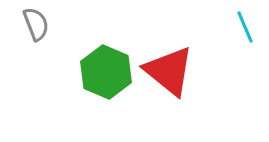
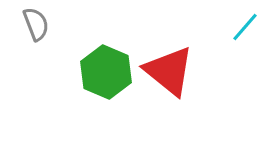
cyan line: rotated 64 degrees clockwise
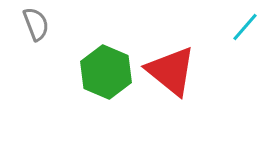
red triangle: moved 2 px right
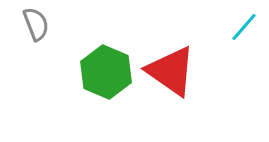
cyan line: moved 1 px left
red triangle: rotated 4 degrees counterclockwise
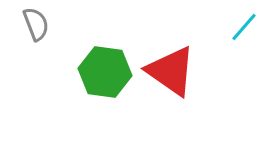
green hexagon: moved 1 px left; rotated 15 degrees counterclockwise
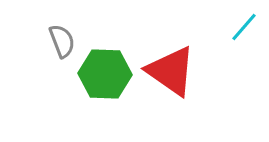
gray semicircle: moved 26 px right, 17 px down
green hexagon: moved 2 px down; rotated 6 degrees counterclockwise
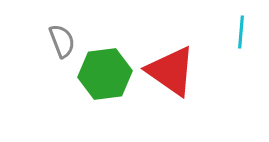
cyan line: moved 3 px left, 5 px down; rotated 36 degrees counterclockwise
green hexagon: rotated 9 degrees counterclockwise
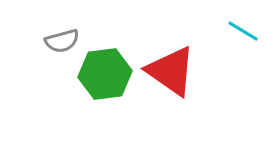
cyan line: moved 2 px right, 1 px up; rotated 64 degrees counterclockwise
gray semicircle: rotated 96 degrees clockwise
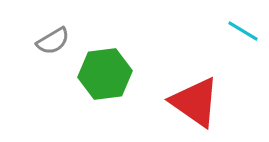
gray semicircle: moved 9 px left; rotated 16 degrees counterclockwise
red triangle: moved 24 px right, 31 px down
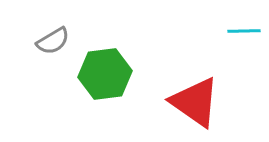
cyan line: moved 1 px right; rotated 32 degrees counterclockwise
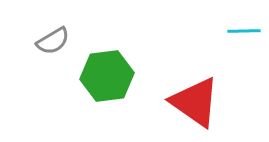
green hexagon: moved 2 px right, 2 px down
